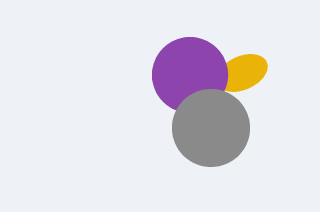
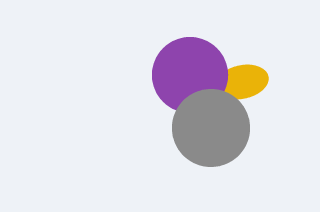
yellow ellipse: moved 9 px down; rotated 12 degrees clockwise
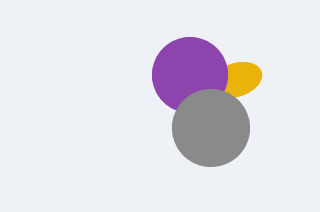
yellow ellipse: moved 6 px left, 2 px up; rotated 6 degrees counterclockwise
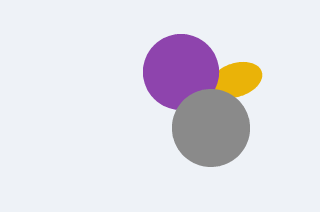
purple circle: moved 9 px left, 3 px up
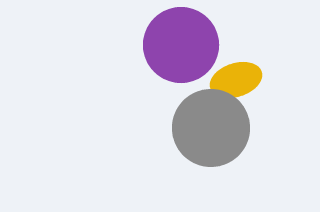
purple circle: moved 27 px up
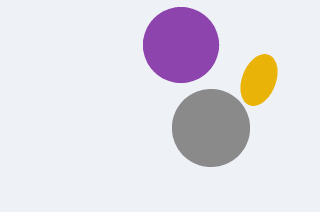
yellow ellipse: moved 23 px right; rotated 51 degrees counterclockwise
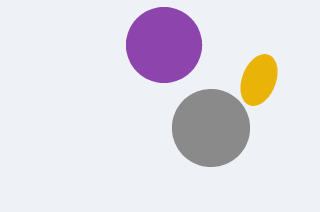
purple circle: moved 17 px left
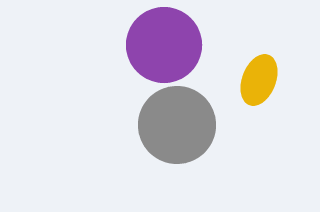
gray circle: moved 34 px left, 3 px up
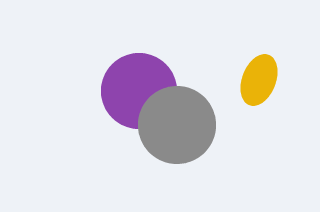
purple circle: moved 25 px left, 46 px down
